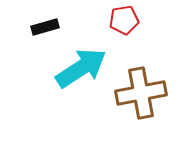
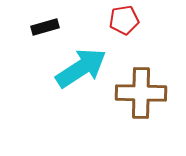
brown cross: rotated 12 degrees clockwise
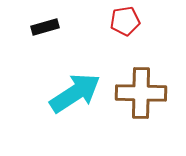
red pentagon: moved 1 px right, 1 px down
cyan arrow: moved 6 px left, 25 px down
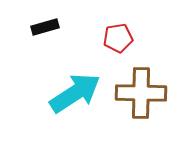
red pentagon: moved 7 px left, 17 px down
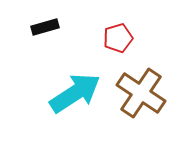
red pentagon: rotated 8 degrees counterclockwise
brown cross: rotated 33 degrees clockwise
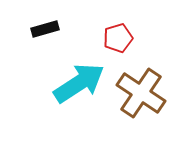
black rectangle: moved 2 px down
cyan arrow: moved 4 px right, 10 px up
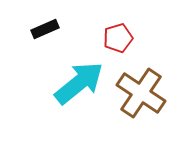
black rectangle: rotated 8 degrees counterclockwise
cyan arrow: rotated 6 degrees counterclockwise
